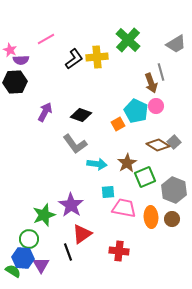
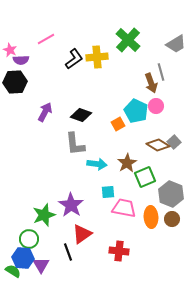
gray L-shape: rotated 30 degrees clockwise
gray hexagon: moved 3 px left, 4 px down
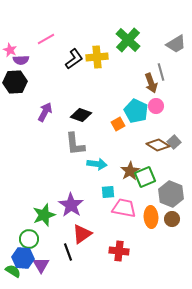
brown star: moved 3 px right, 8 px down
